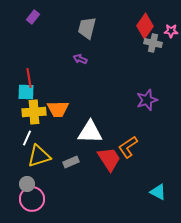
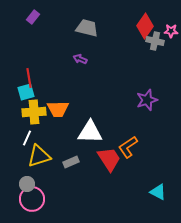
gray trapezoid: rotated 90 degrees clockwise
gray cross: moved 2 px right, 2 px up
cyan square: rotated 18 degrees counterclockwise
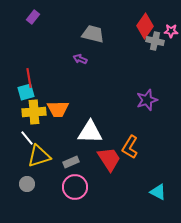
gray trapezoid: moved 6 px right, 6 px down
white line: rotated 63 degrees counterclockwise
orange L-shape: moved 2 px right; rotated 25 degrees counterclockwise
pink circle: moved 43 px right, 12 px up
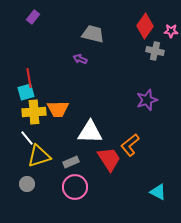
gray cross: moved 10 px down
orange L-shape: moved 2 px up; rotated 20 degrees clockwise
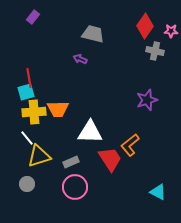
red trapezoid: moved 1 px right
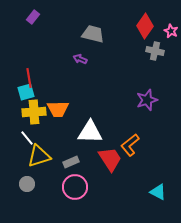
pink star: rotated 24 degrees clockwise
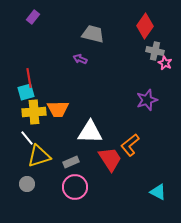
pink star: moved 6 px left, 32 px down
